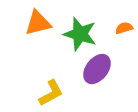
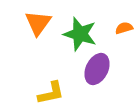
orange triangle: rotated 40 degrees counterclockwise
purple ellipse: rotated 12 degrees counterclockwise
yellow L-shape: rotated 16 degrees clockwise
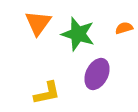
green star: moved 2 px left
purple ellipse: moved 5 px down
yellow L-shape: moved 4 px left
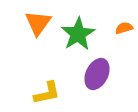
green star: rotated 24 degrees clockwise
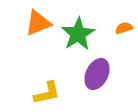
orange triangle: rotated 32 degrees clockwise
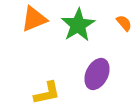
orange triangle: moved 4 px left, 4 px up
orange semicircle: moved 5 px up; rotated 66 degrees clockwise
green star: moved 9 px up
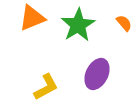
orange triangle: moved 2 px left, 1 px up
yellow L-shape: moved 1 px left, 6 px up; rotated 16 degrees counterclockwise
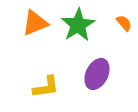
orange triangle: moved 3 px right, 5 px down
yellow L-shape: rotated 20 degrees clockwise
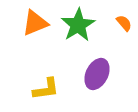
yellow L-shape: moved 2 px down
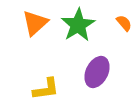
orange triangle: rotated 20 degrees counterclockwise
purple ellipse: moved 2 px up
